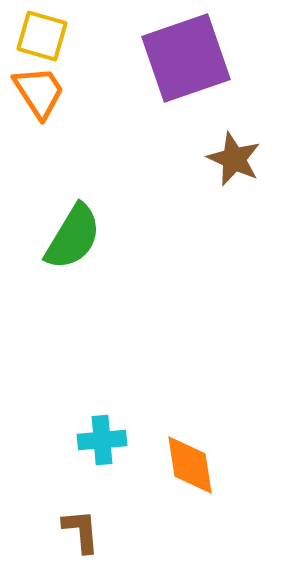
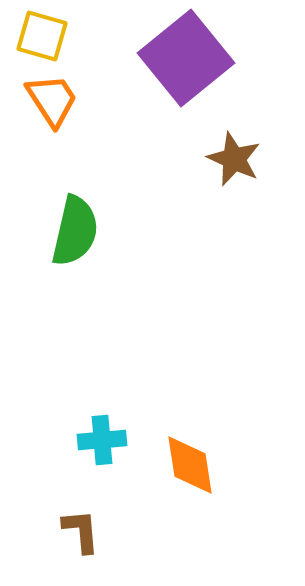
purple square: rotated 20 degrees counterclockwise
orange trapezoid: moved 13 px right, 8 px down
green semicircle: moved 2 px right, 6 px up; rotated 18 degrees counterclockwise
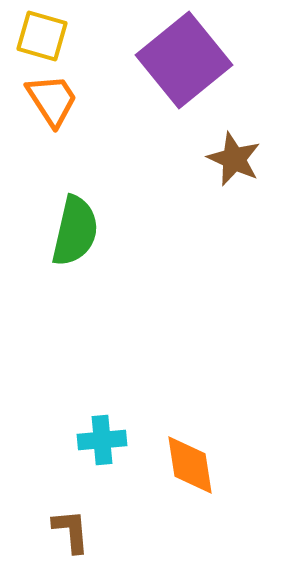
purple square: moved 2 px left, 2 px down
brown L-shape: moved 10 px left
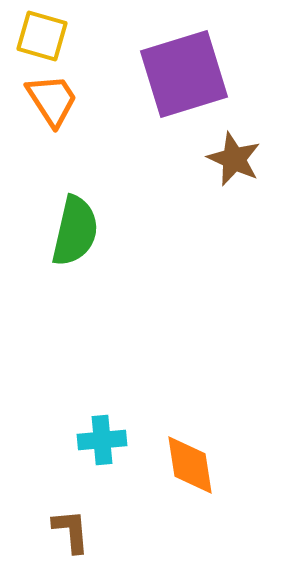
purple square: moved 14 px down; rotated 22 degrees clockwise
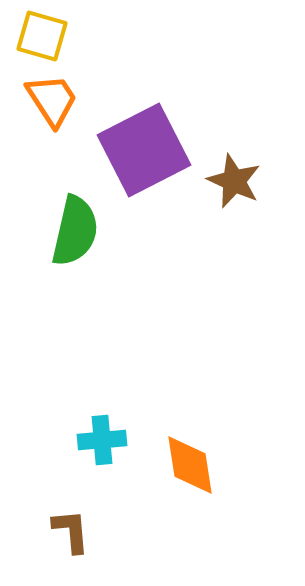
purple square: moved 40 px left, 76 px down; rotated 10 degrees counterclockwise
brown star: moved 22 px down
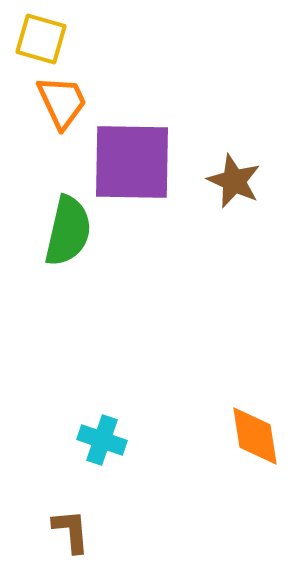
yellow square: moved 1 px left, 3 px down
orange trapezoid: moved 10 px right, 2 px down; rotated 8 degrees clockwise
purple square: moved 12 px left, 12 px down; rotated 28 degrees clockwise
green semicircle: moved 7 px left
cyan cross: rotated 24 degrees clockwise
orange diamond: moved 65 px right, 29 px up
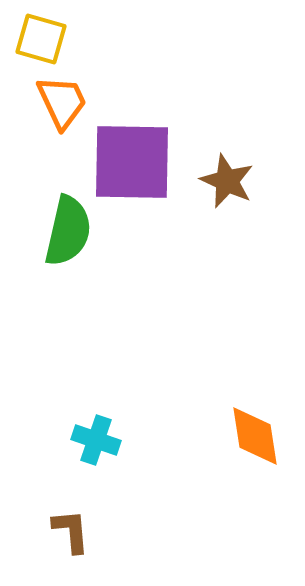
brown star: moved 7 px left
cyan cross: moved 6 px left
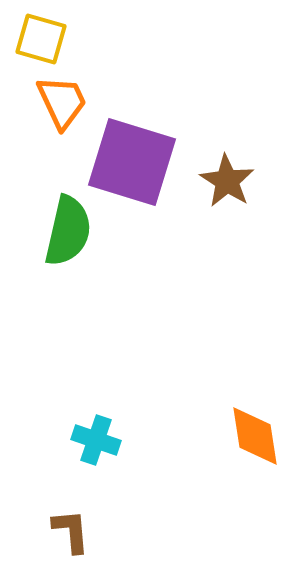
purple square: rotated 16 degrees clockwise
brown star: rotated 8 degrees clockwise
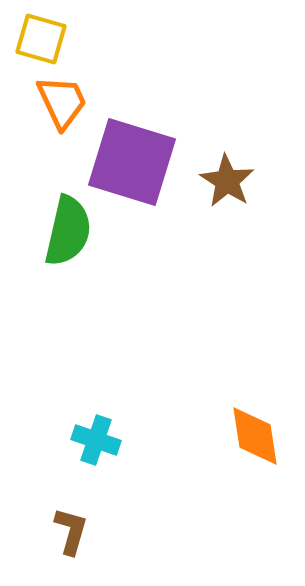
brown L-shape: rotated 21 degrees clockwise
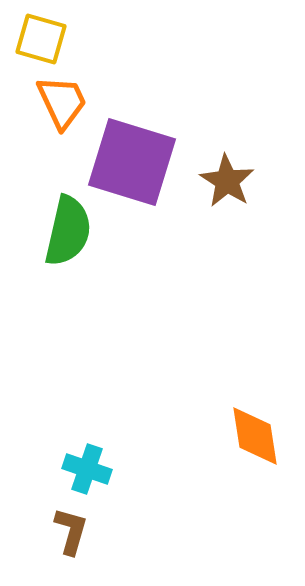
cyan cross: moved 9 px left, 29 px down
